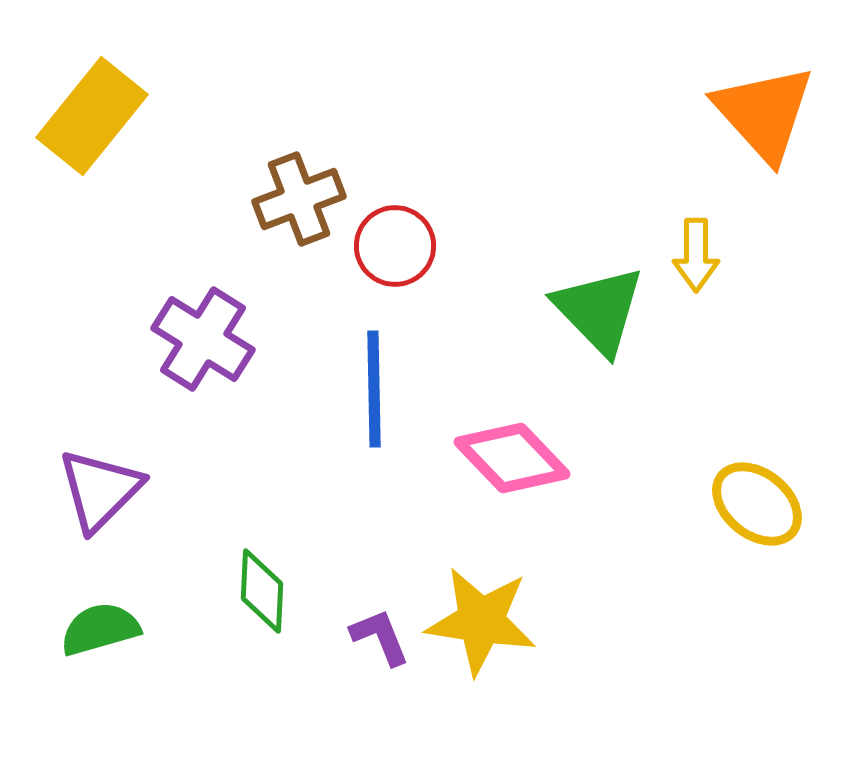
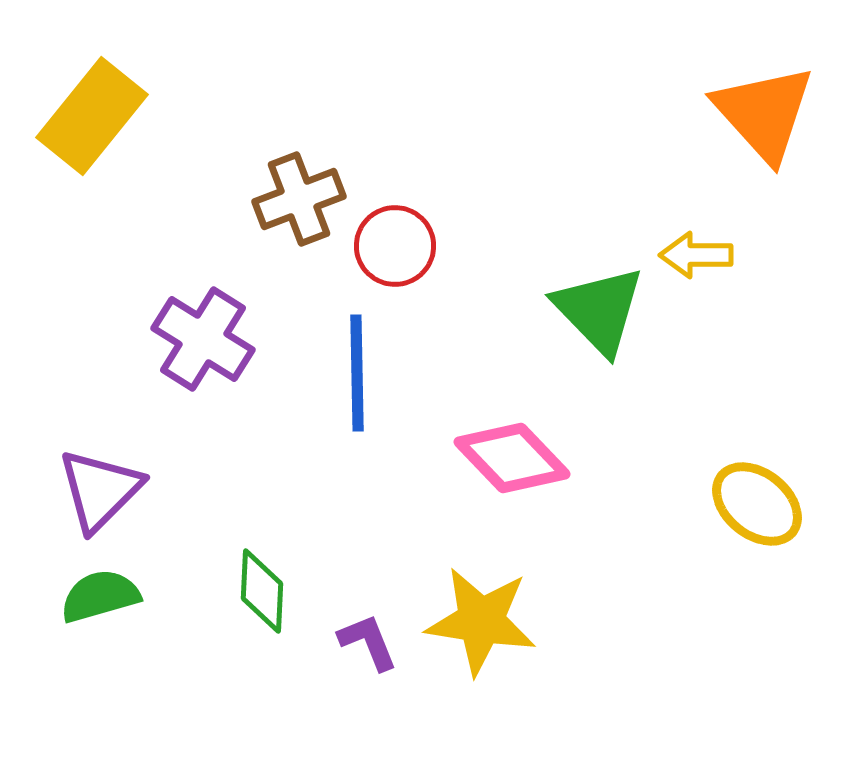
yellow arrow: rotated 90 degrees clockwise
blue line: moved 17 px left, 16 px up
green semicircle: moved 33 px up
purple L-shape: moved 12 px left, 5 px down
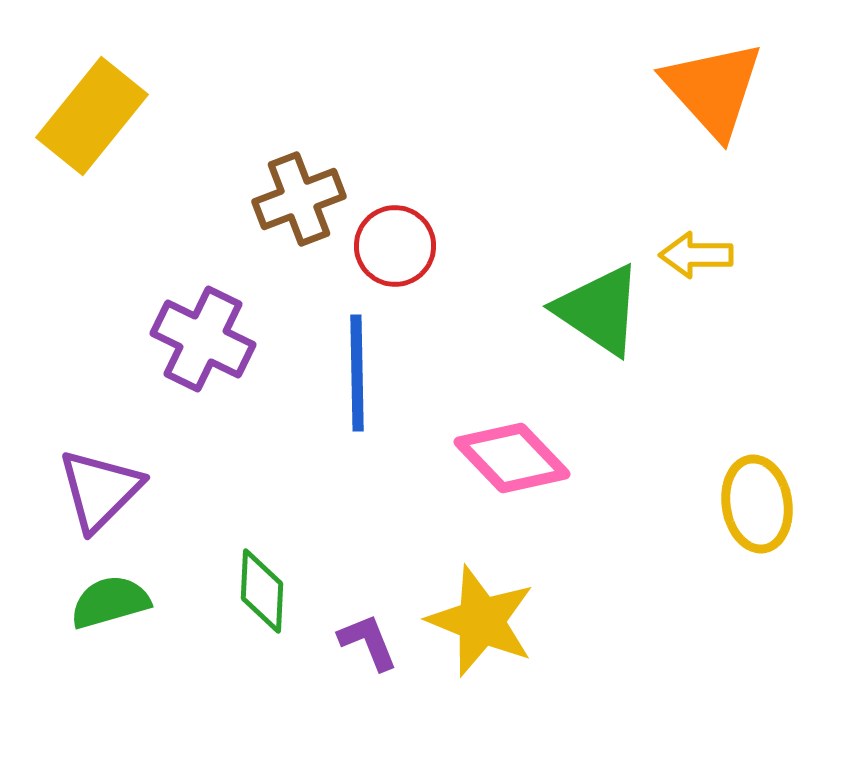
orange triangle: moved 51 px left, 24 px up
green triangle: rotated 12 degrees counterclockwise
purple cross: rotated 6 degrees counterclockwise
yellow ellipse: rotated 42 degrees clockwise
green semicircle: moved 10 px right, 6 px down
yellow star: rotated 13 degrees clockwise
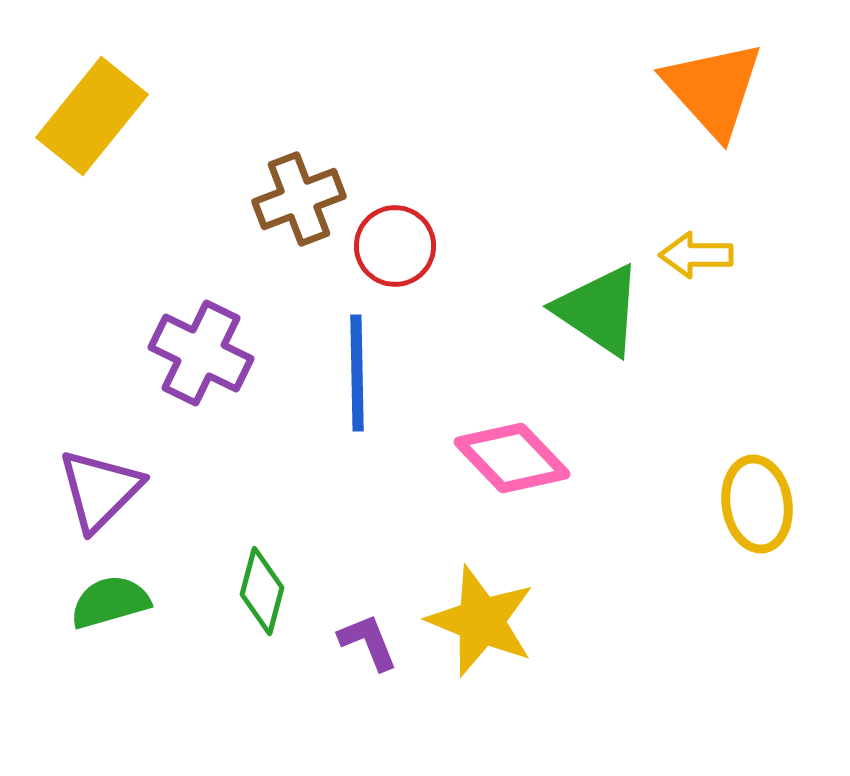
purple cross: moved 2 px left, 14 px down
green diamond: rotated 12 degrees clockwise
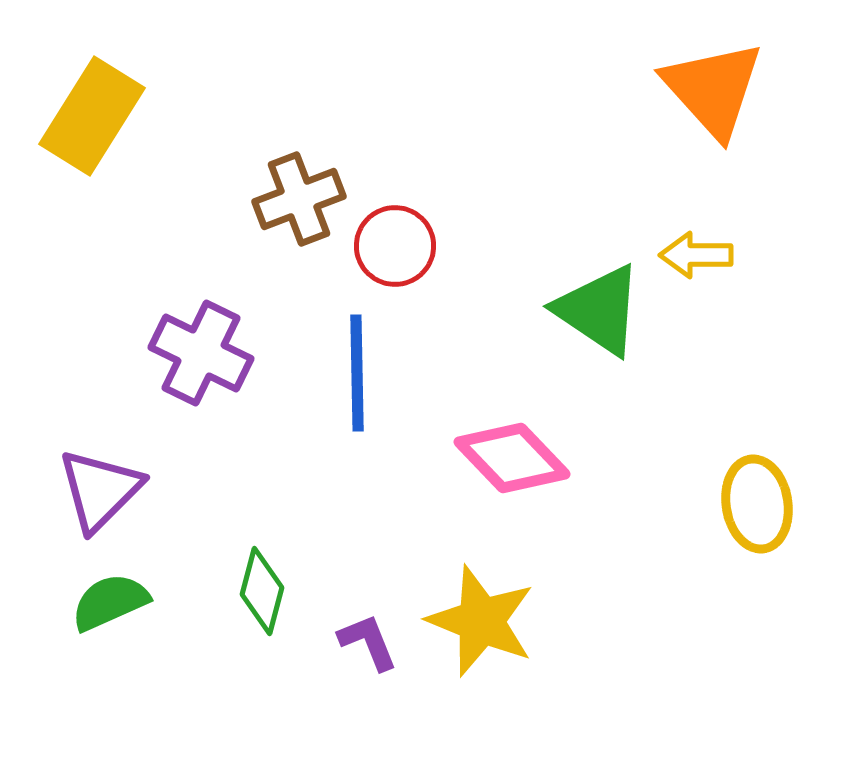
yellow rectangle: rotated 7 degrees counterclockwise
green semicircle: rotated 8 degrees counterclockwise
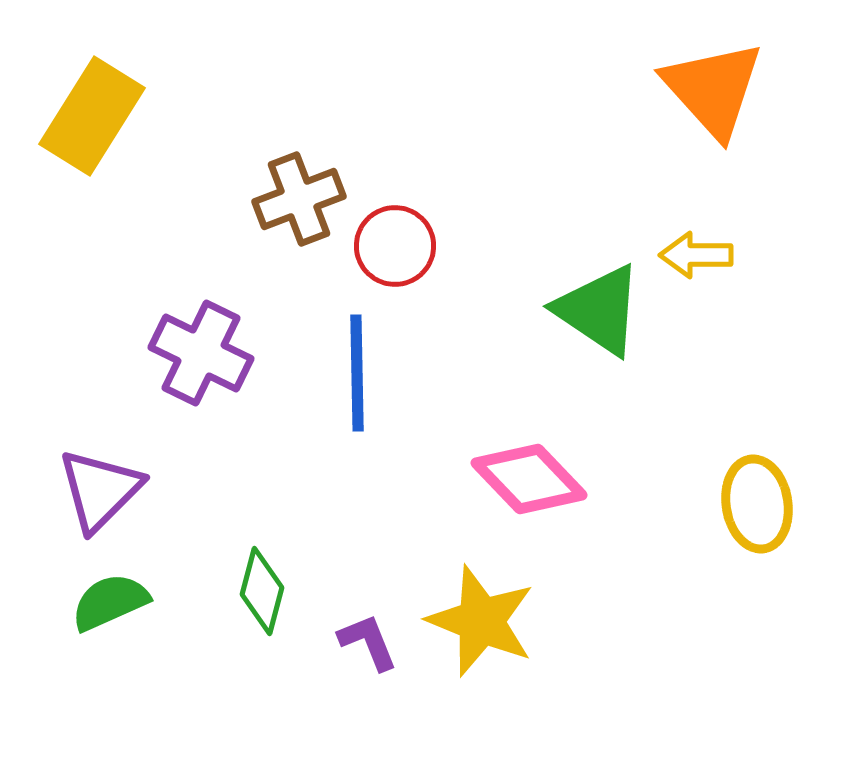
pink diamond: moved 17 px right, 21 px down
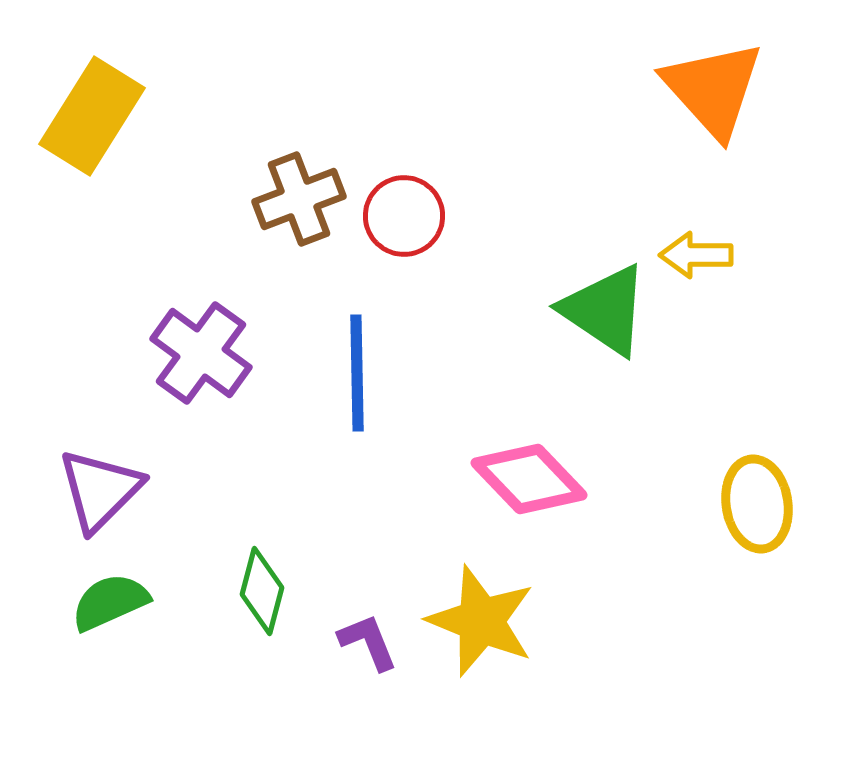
red circle: moved 9 px right, 30 px up
green triangle: moved 6 px right
purple cross: rotated 10 degrees clockwise
